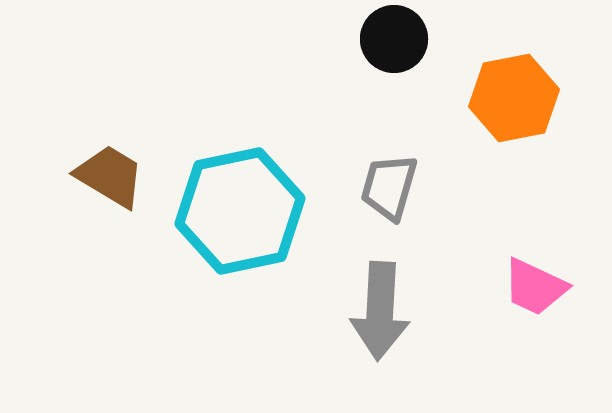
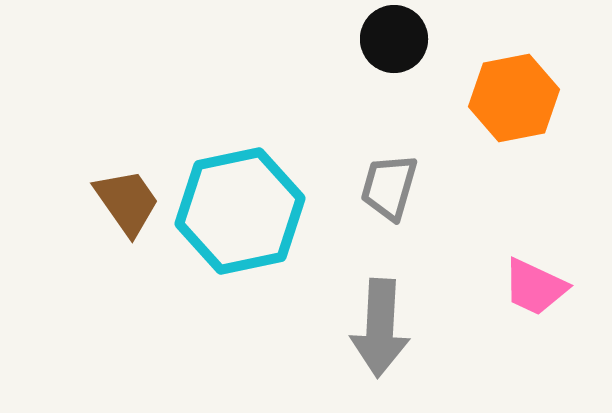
brown trapezoid: moved 17 px right, 26 px down; rotated 24 degrees clockwise
gray arrow: moved 17 px down
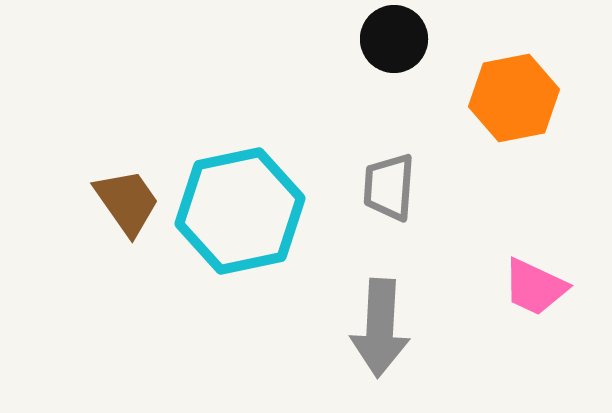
gray trapezoid: rotated 12 degrees counterclockwise
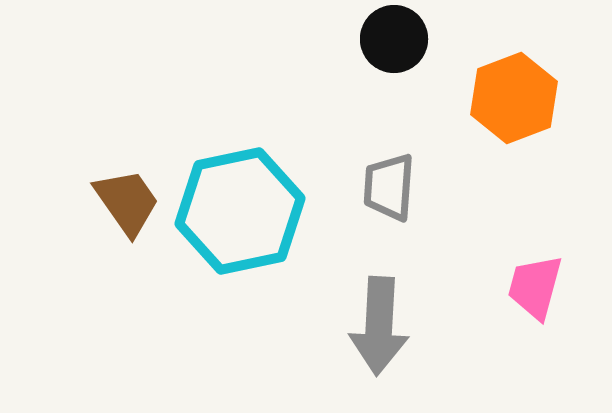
orange hexagon: rotated 10 degrees counterclockwise
pink trapezoid: rotated 80 degrees clockwise
gray arrow: moved 1 px left, 2 px up
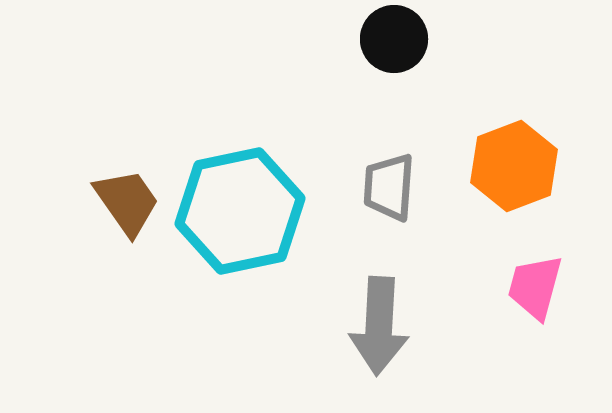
orange hexagon: moved 68 px down
